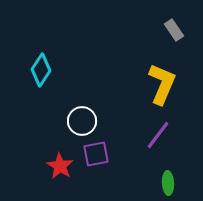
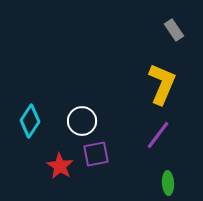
cyan diamond: moved 11 px left, 51 px down
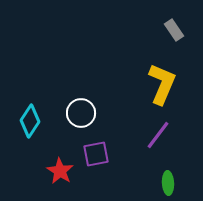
white circle: moved 1 px left, 8 px up
red star: moved 5 px down
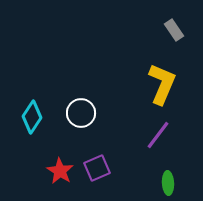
cyan diamond: moved 2 px right, 4 px up
purple square: moved 1 px right, 14 px down; rotated 12 degrees counterclockwise
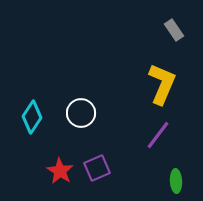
green ellipse: moved 8 px right, 2 px up
